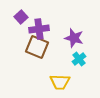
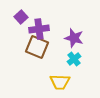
cyan cross: moved 5 px left
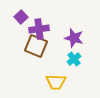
brown square: moved 1 px left, 1 px up
yellow trapezoid: moved 4 px left
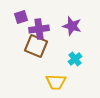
purple square: rotated 24 degrees clockwise
purple star: moved 2 px left, 12 px up
cyan cross: moved 1 px right
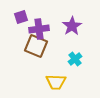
purple star: rotated 24 degrees clockwise
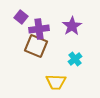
purple square: rotated 32 degrees counterclockwise
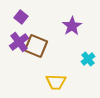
purple cross: moved 20 px left, 13 px down; rotated 30 degrees counterclockwise
cyan cross: moved 13 px right
